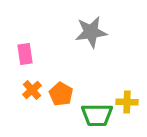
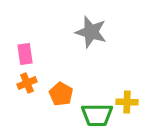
gray star: rotated 24 degrees clockwise
orange cross: moved 5 px left, 7 px up; rotated 18 degrees clockwise
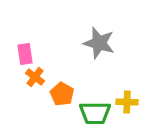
gray star: moved 8 px right, 11 px down
orange cross: moved 8 px right, 6 px up; rotated 30 degrees counterclockwise
orange pentagon: moved 1 px right
green trapezoid: moved 2 px left, 2 px up
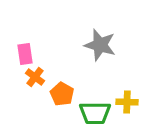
gray star: moved 1 px right, 2 px down
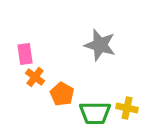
yellow cross: moved 6 px down; rotated 10 degrees clockwise
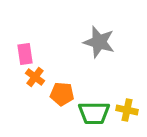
gray star: moved 1 px left, 3 px up
orange pentagon: rotated 25 degrees counterclockwise
yellow cross: moved 2 px down
green trapezoid: moved 1 px left
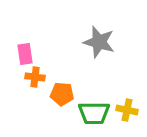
orange cross: rotated 30 degrees counterclockwise
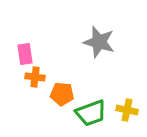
green trapezoid: moved 3 px left; rotated 20 degrees counterclockwise
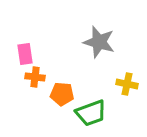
yellow cross: moved 26 px up
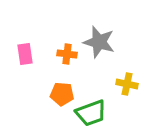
orange cross: moved 32 px right, 23 px up
